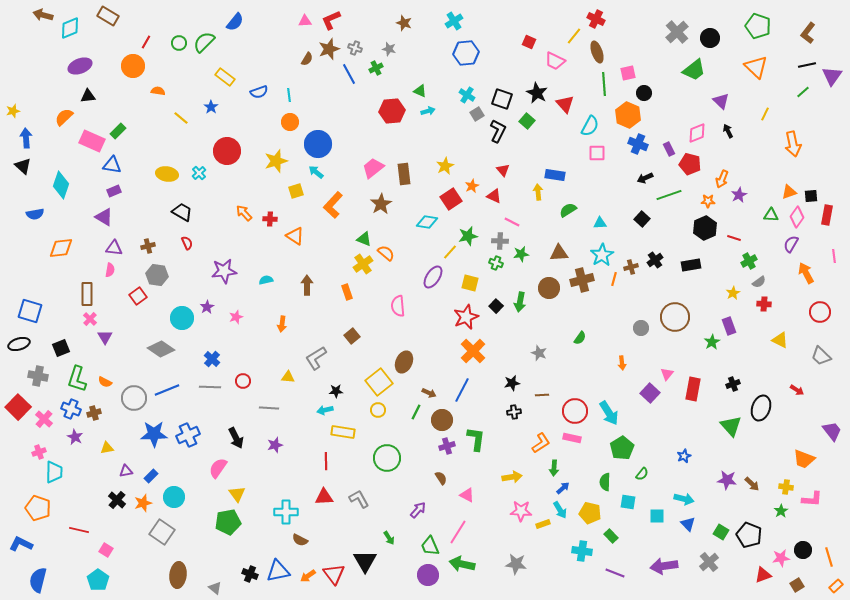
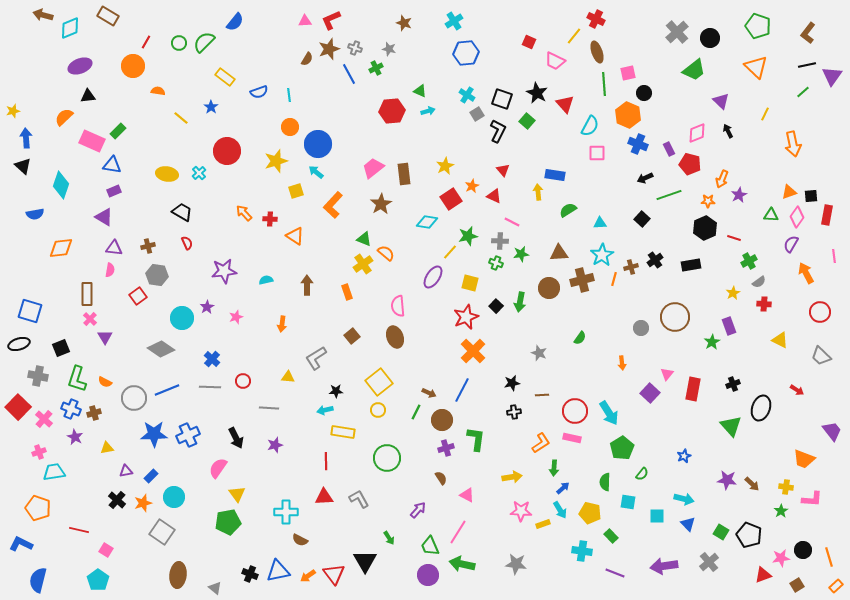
orange circle at (290, 122): moved 5 px down
brown ellipse at (404, 362): moved 9 px left, 25 px up; rotated 45 degrees counterclockwise
purple cross at (447, 446): moved 1 px left, 2 px down
cyan trapezoid at (54, 472): rotated 100 degrees counterclockwise
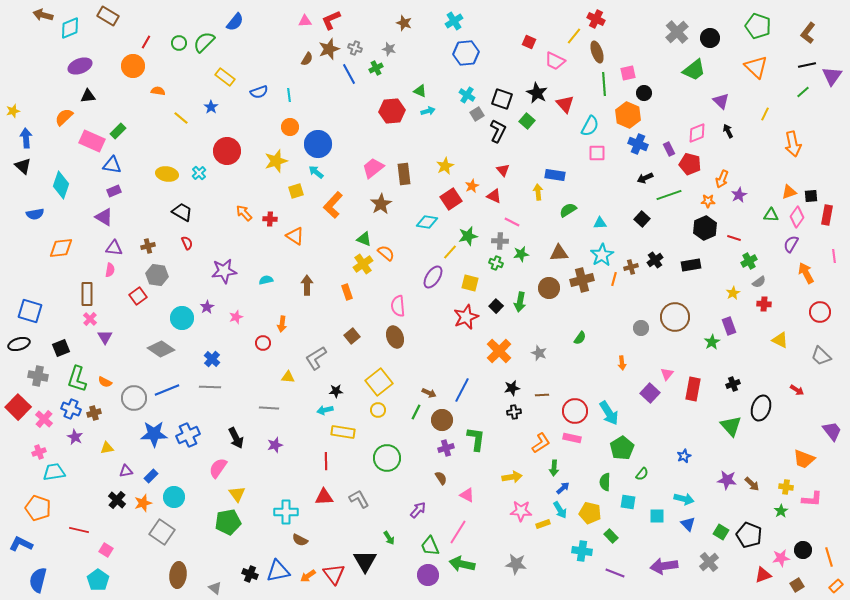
orange cross at (473, 351): moved 26 px right
red circle at (243, 381): moved 20 px right, 38 px up
black star at (512, 383): moved 5 px down
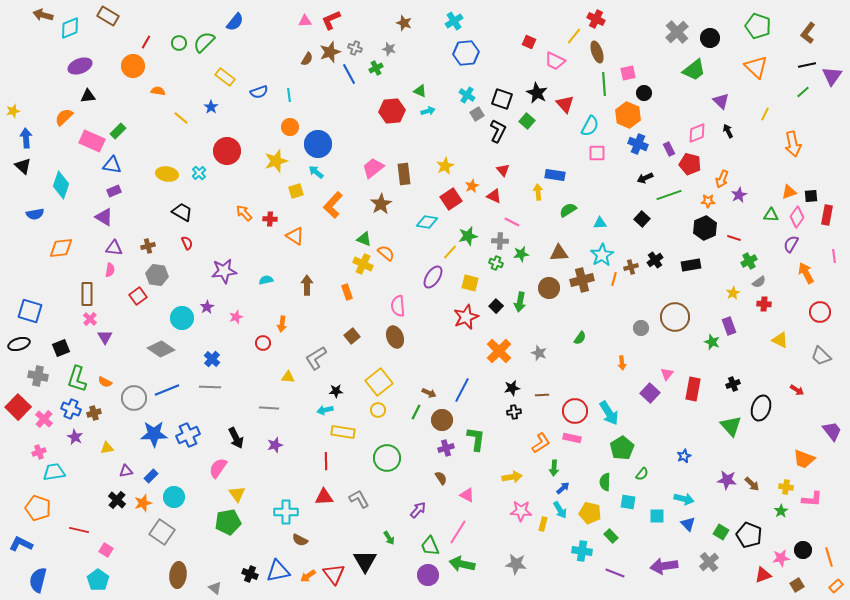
brown star at (329, 49): moved 1 px right, 3 px down
yellow cross at (363, 264): rotated 30 degrees counterclockwise
green star at (712, 342): rotated 21 degrees counterclockwise
yellow rectangle at (543, 524): rotated 56 degrees counterclockwise
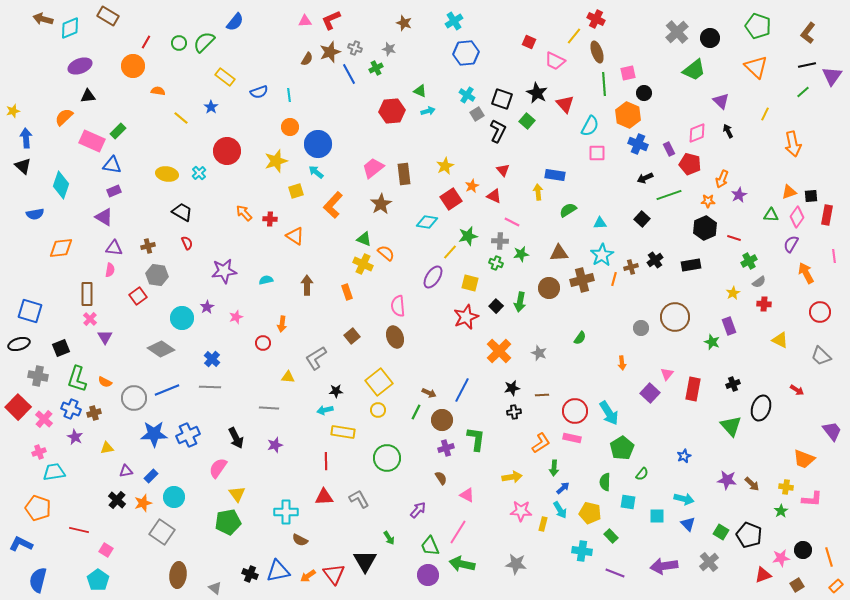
brown arrow at (43, 15): moved 4 px down
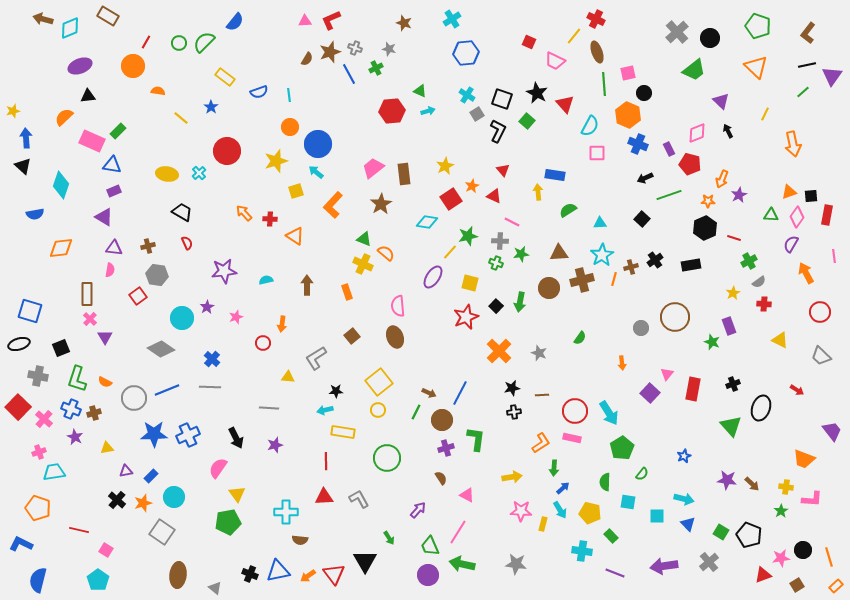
cyan cross at (454, 21): moved 2 px left, 2 px up
blue line at (462, 390): moved 2 px left, 3 px down
brown semicircle at (300, 540): rotated 21 degrees counterclockwise
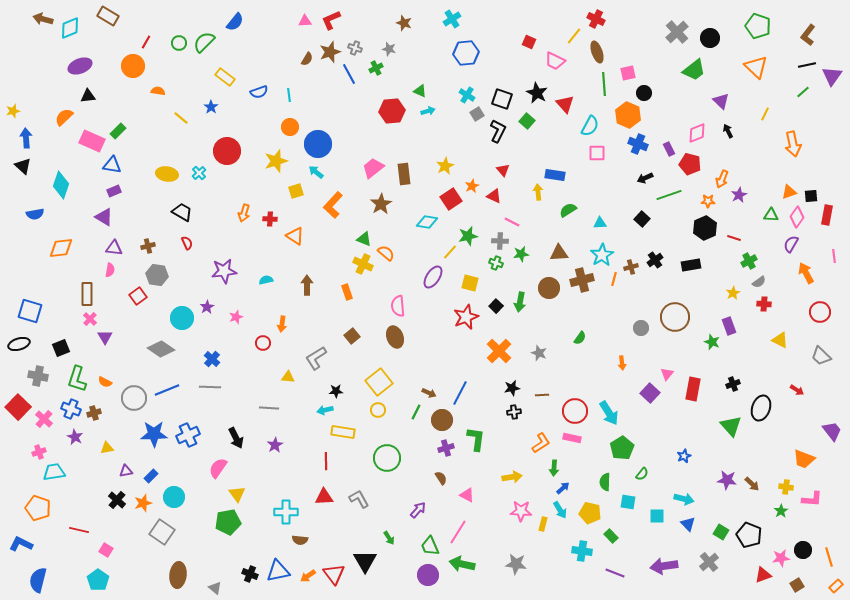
brown L-shape at (808, 33): moved 2 px down
orange arrow at (244, 213): rotated 120 degrees counterclockwise
purple star at (275, 445): rotated 14 degrees counterclockwise
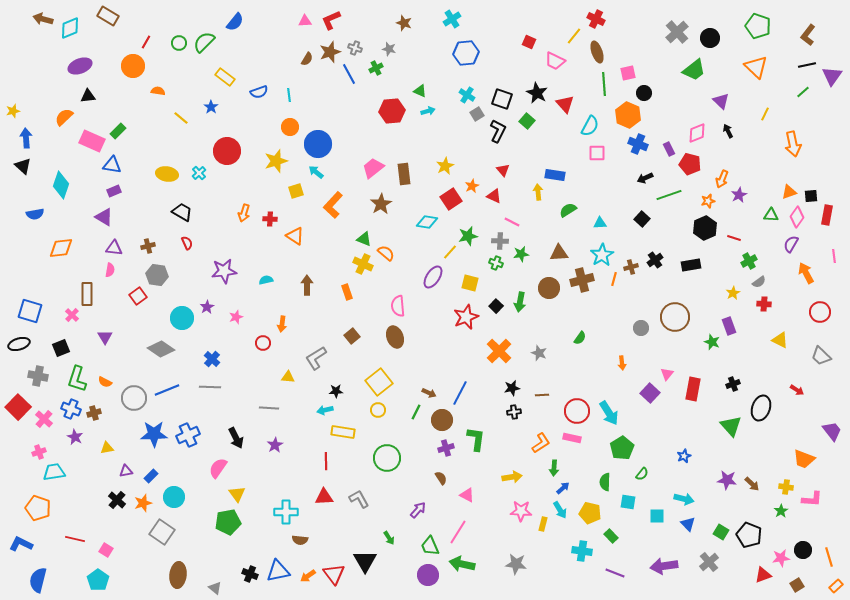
orange star at (708, 201): rotated 16 degrees counterclockwise
pink cross at (90, 319): moved 18 px left, 4 px up
red circle at (575, 411): moved 2 px right
red line at (79, 530): moved 4 px left, 9 px down
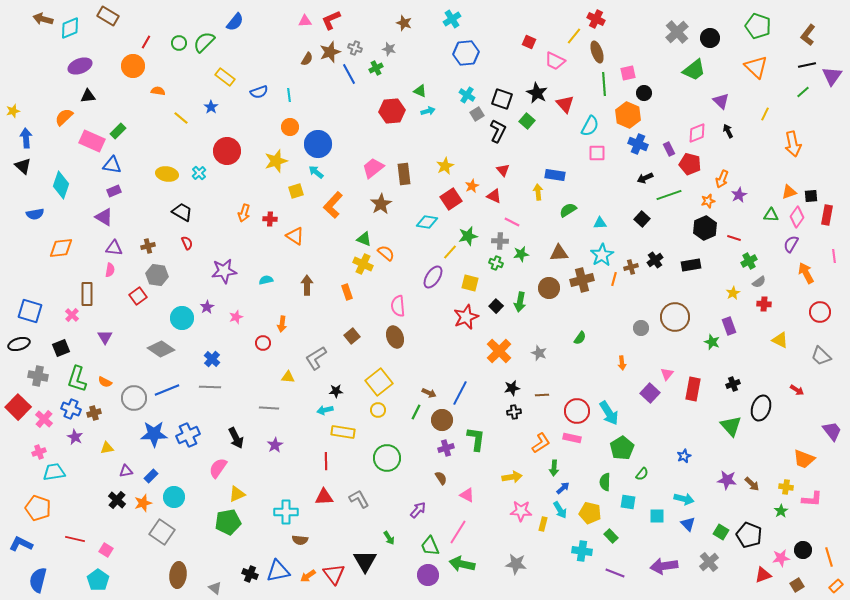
yellow triangle at (237, 494): rotated 42 degrees clockwise
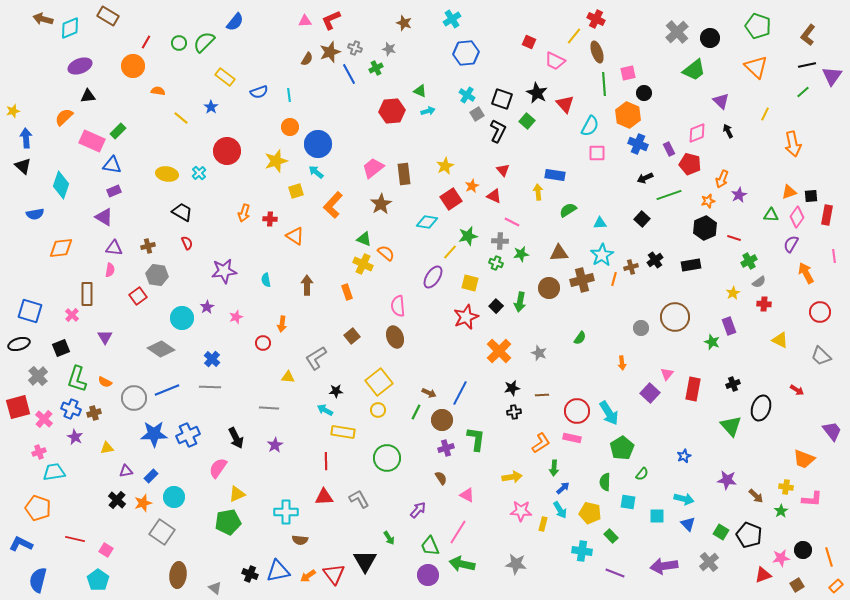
cyan semicircle at (266, 280): rotated 88 degrees counterclockwise
gray cross at (38, 376): rotated 36 degrees clockwise
red square at (18, 407): rotated 30 degrees clockwise
cyan arrow at (325, 410): rotated 42 degrees clockwise
brown arrow at (752, 484): moved 4 px right, 12 px down
